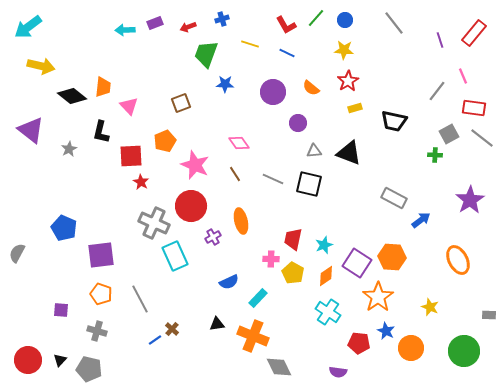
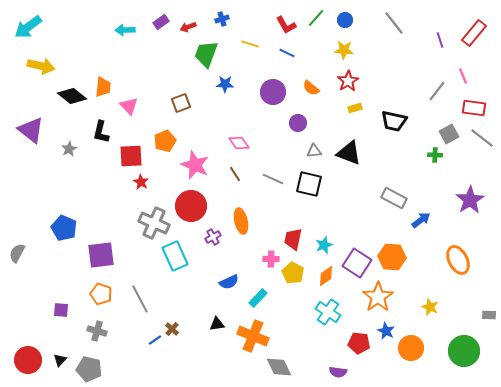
purple rectangle at (155, 23): moved 6 px right, 1 px up; rotated 14 degrees counterclockwise
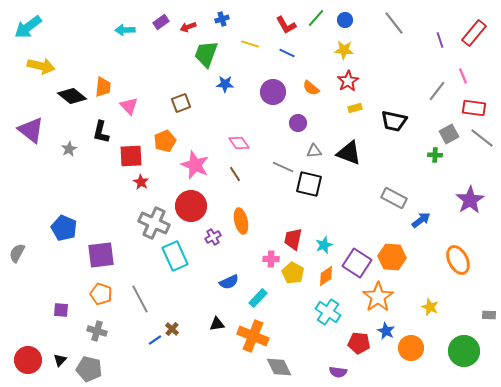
gray line at (273, 179): moved 10 px right, 12 px up
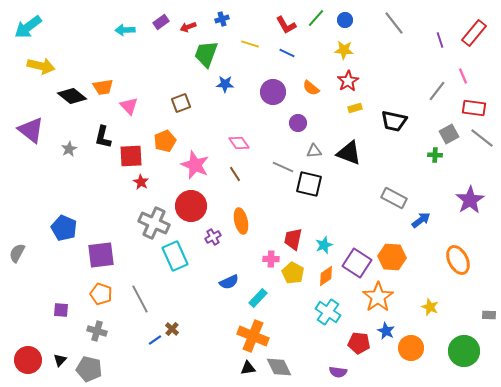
orange trapezoid at (103, 87): rotated 75 degrees clockwise
black L-shape at (101, 132): moved 2 px right, 5 px down
black triangle at (217, 324): moved 31 px right, 44 px down
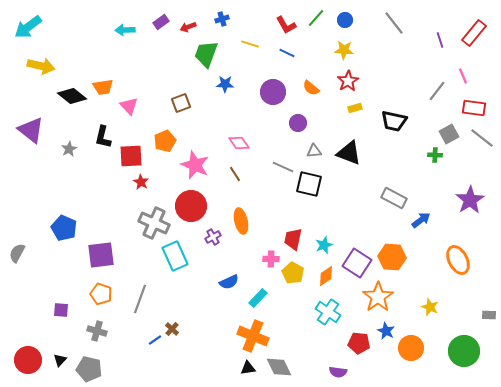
gray line at (140, 299): rotated 48 degrees clockwise
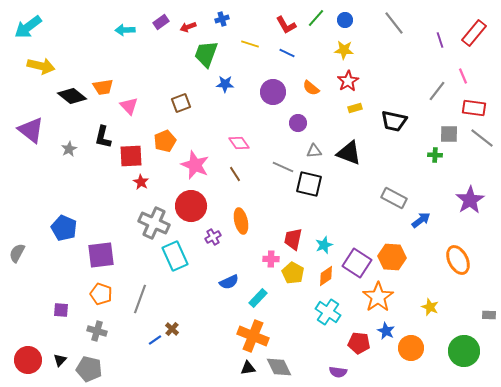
gray square at (449, 134): rotated 30 degrees clockwise
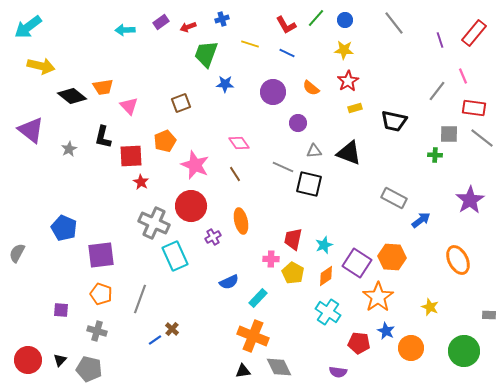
black triangle at (248, 368): moved 5 px left, 3 px down
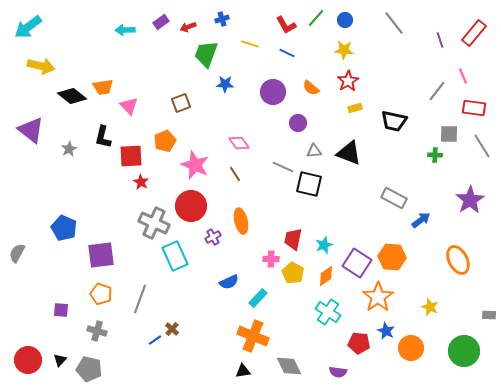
gray line at (482, 138): moved 8 px down; rotated 20 degrees clockwise
gray diamond at (279, 367): moved 10 px right, 1 px up
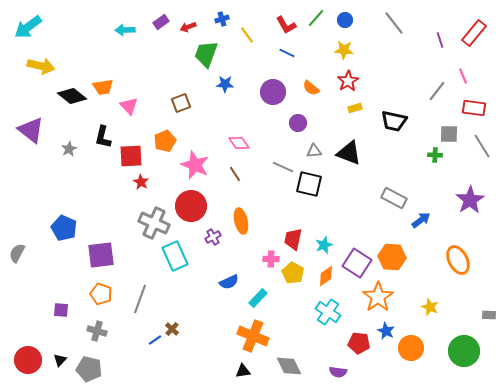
yellow line at (250, 44): moved 3 px left, 9 px up; rotated 36 degrees clockwise
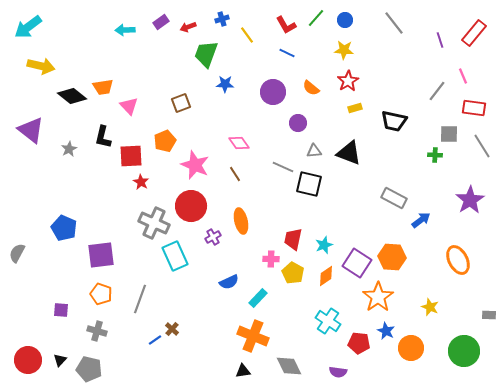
cyan cross at (328, 312): moved 9 px down
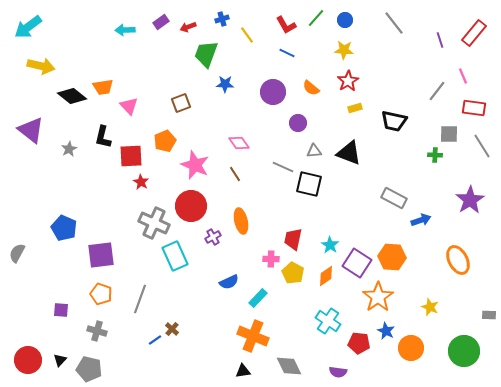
blue arrow at (421, 220): rotated 18 degrees clockwise
cyan star at (324, 245): moved 6 px right; rotated 18 degrees counterclockwise
